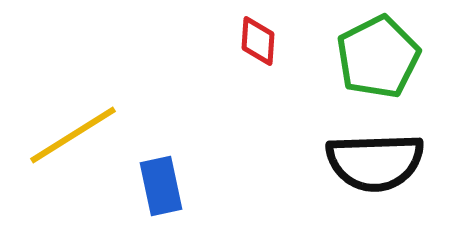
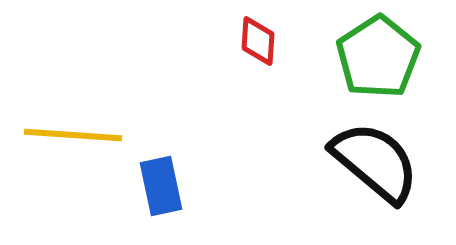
green pentagon: rotated 6 degrees counterclockwise
yellow line: rotated 36 degrees clockwise
black semicircle: rotated 138 degrees counterclockwise
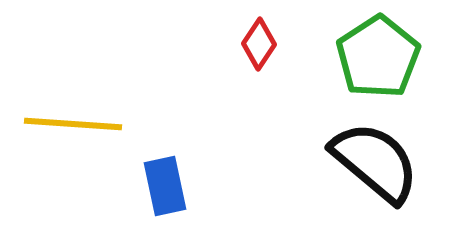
red diamond: moved 1 px right, 3 px down; rotated 30 degrees clockwise
yellow line: moved 11 px up
blue rectangle: moved 4 px right
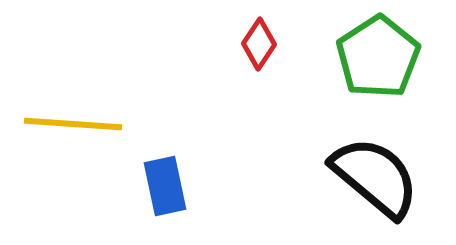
black semicircle: moved 15 px down
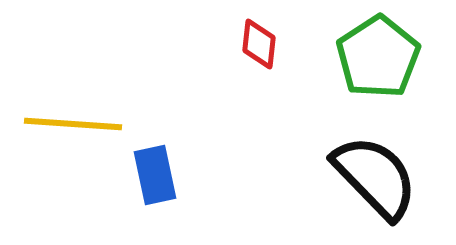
red diamond: rotated 27 degrees counterclockwise
black semicircle: rotated 6 degrees clockwise
blue rectangle: moved 10 px left, 11 px up
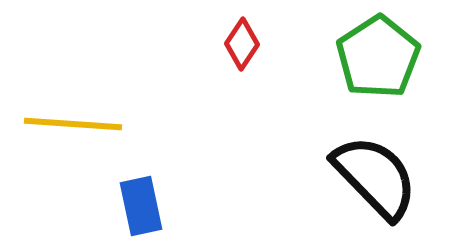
red diamond: moved 17 px left; rotated 27 degrees clockwise
blue rectangle: moved 14 px left, 31 px down
